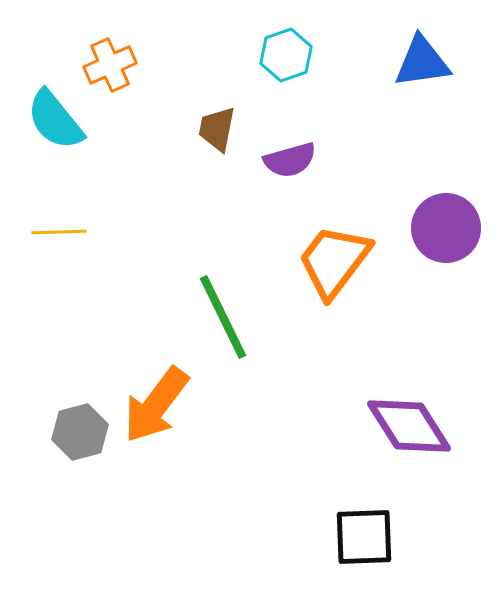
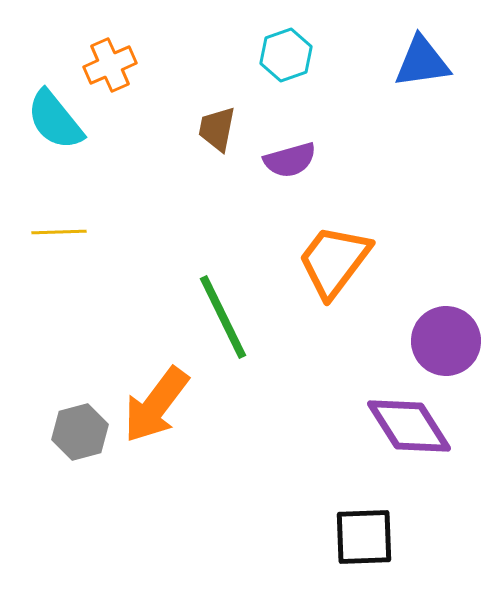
purple circle: moved 113 px down
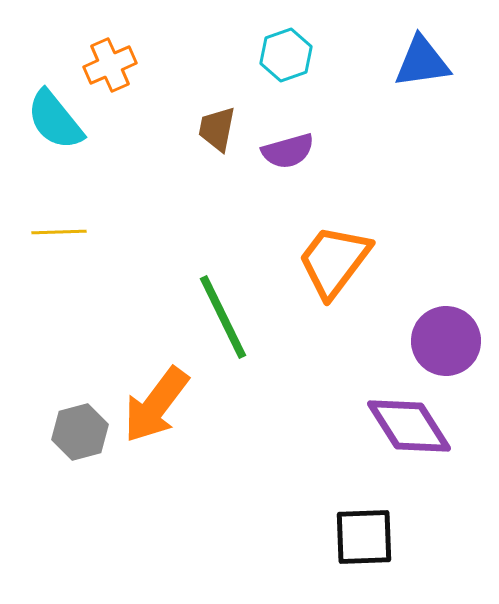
purple semicircle: moved 2 px left, 9 px up
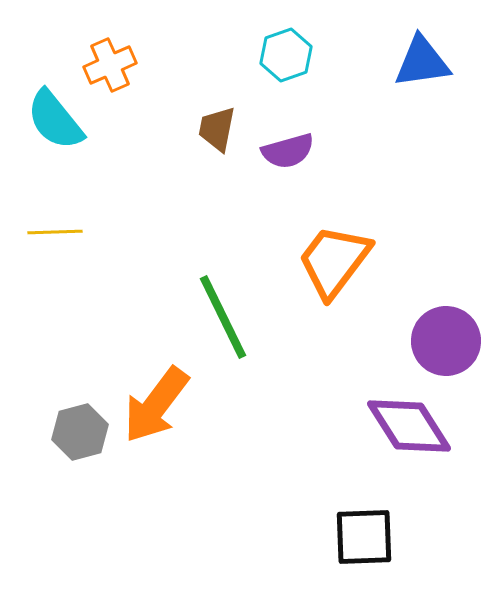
yellow line: moved 4 px left
